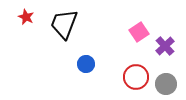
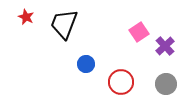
red circle: moved 15 px left, 5 px down
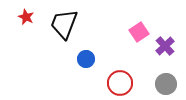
blue circle: moved 5 px up
red circle: moved 1 px left, 1 px down
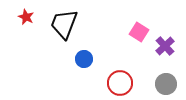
pink square: rotated 24 degrees counterclockwise
blue circle: moved 2 px left
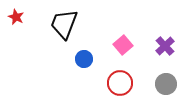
red star: moved 10 px left
pink square: moved 16 px left, 13 px down; rotated 18 degrees clockwise
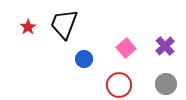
red star: moved 12 px right, 10 px down; rotated 14 degrees clockwise
pink square: moved 3 px right, 3 px down
red circle: moved 1 px left, 2 px down
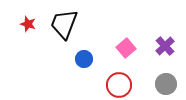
red star: moved 3 px up; rotated 21 degrees counterclockwise
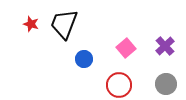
red star: moved 3 px right
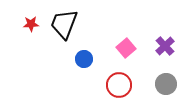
red star: rotated 21 degrees counterclockwise
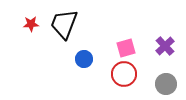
pink square: rotated 24 degrees clockwise
red circle: moved 5 px right, 11 px up
